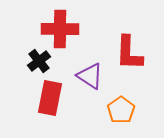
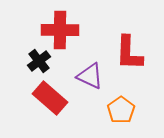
red cross: moved 1 px down
purple triangle: rotated 8 degrees counterclockwise
red rectangle: rotated 60 degrees counterclockwise
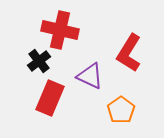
red cross: rotated 12 degrees clockwise
red L-shape: rotated 30 degrees clockwise
red rectangle: rotated 72 degrees clockwise
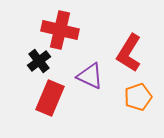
orange pentagon: moved 17 px right, 13 px up; rotated 16 degrees clockwise
